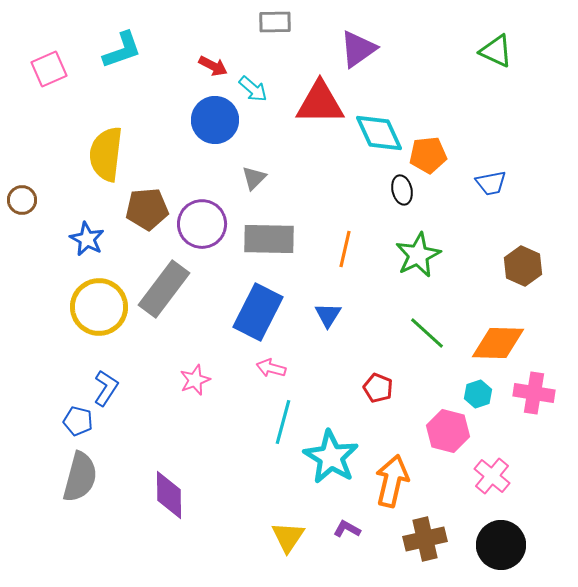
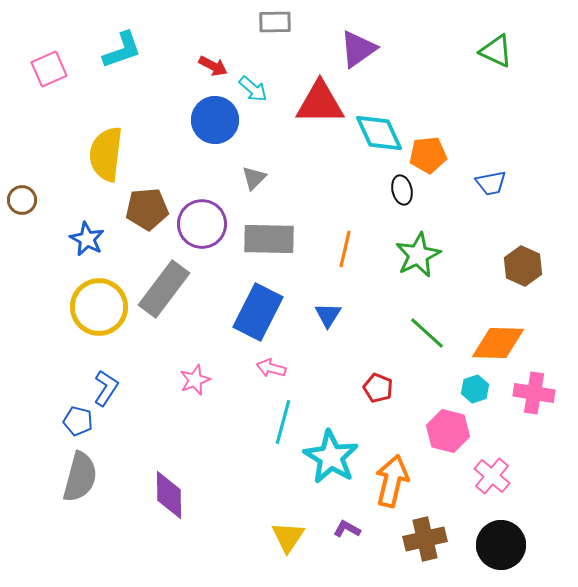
cyan hexagon at (478, 394): moved 3 px left, 5 px up
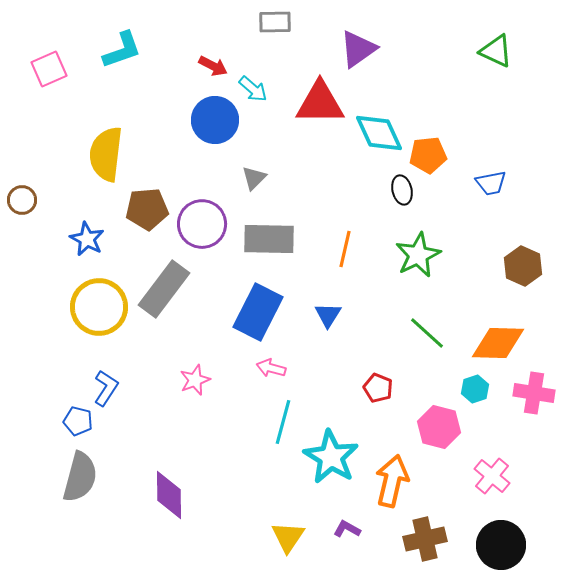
pink hexagon at (448, 431): moved 9 px left, 4 px up
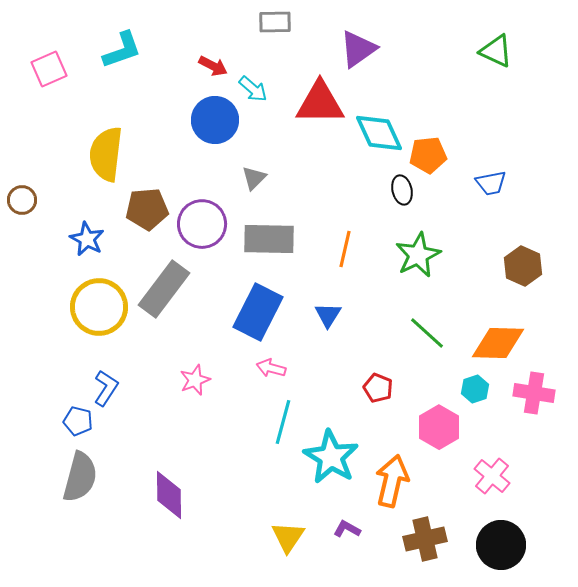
pink hexagon at (439, 427): rotated 15 degrees clockwise
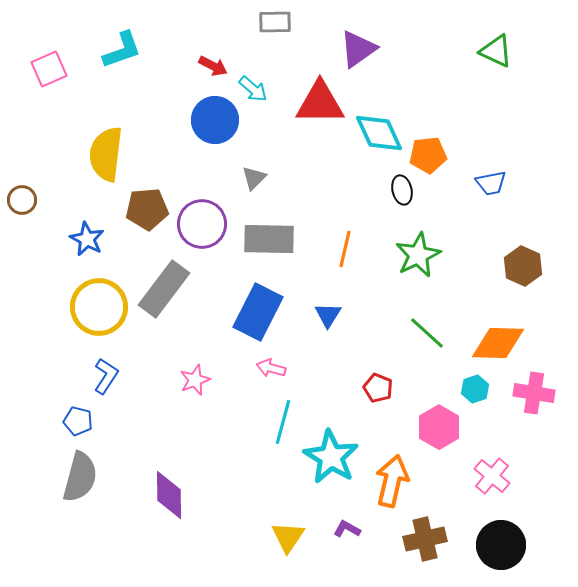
blue L-shape at (106, 388): moved 12 px up
